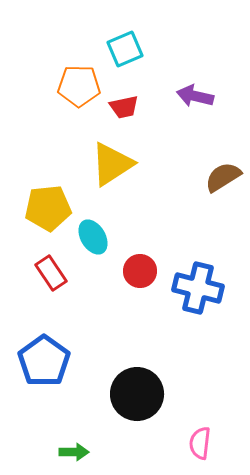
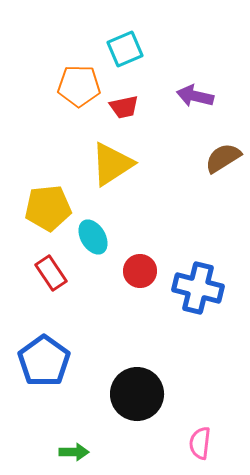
brown semicircle: moved 19 px up
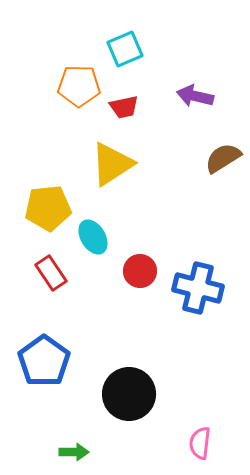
black circle: moved 8 px left
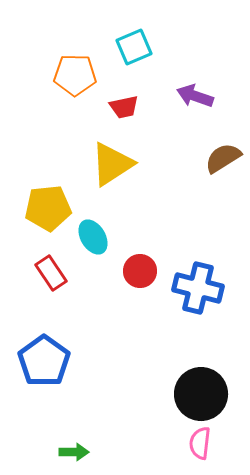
cyan square: moved 9 px right, 2 px up
orange pentagon: moved 4 px left, 11 px up
purple arrow: rotated 6 degrees clockwise
black circle: moved 72 px right
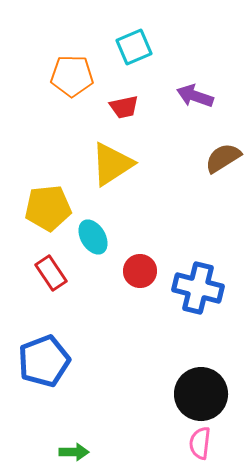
orange pentagon: moved 3 px left, 1 px down
blue pentagon: rotated 15 degrees clockwise
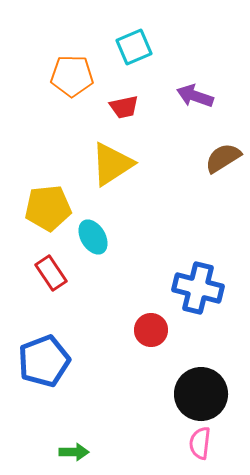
red circle: moved 11 px right, 59 px down
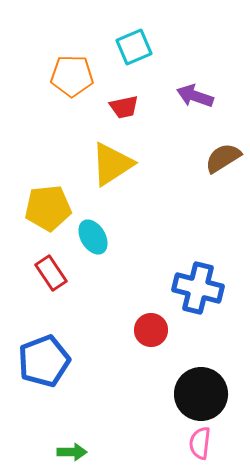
green arrow: moved 2 px left
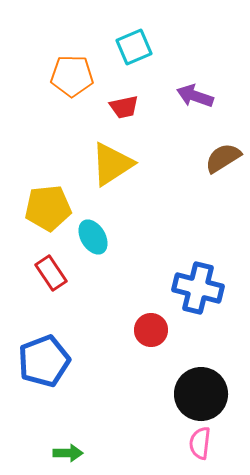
green arrow: moved 4 px left, 1 px down
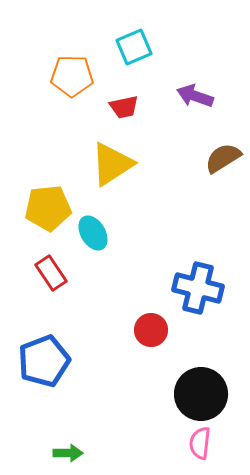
cyan ellipse: moved 4 px up
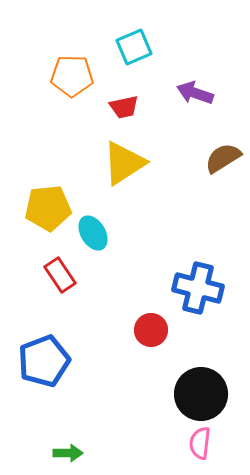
purple arrow: moved 3 px up
yellow triangle: moved 12 px right, 1 px up
red rectangle: moved 9 px right, 2 px down
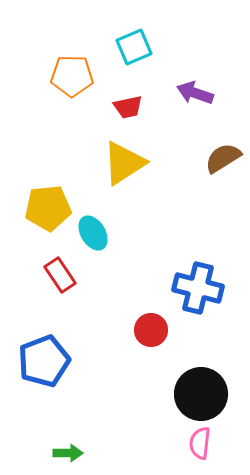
red trapezoid: moved 4 px right
